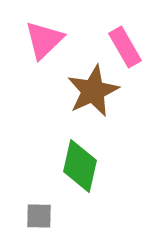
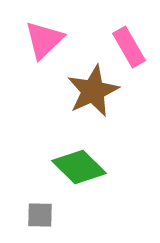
pink rectangle: moved 4 px right
green diamond: moved 1 px left, 1 px down; rotated 58 degrees counterclockwise
gray square: moved 1 px right, 1 px up
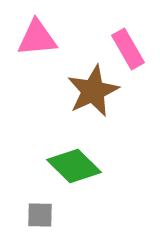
pink triangle: moved 7 px left, 2 px up; rotated 39 degrees clockwise
pink rectangle: moved 1 px left, 2 px down
green diamond: moved 5 px left, 1 px up
